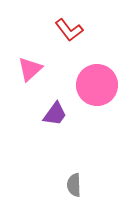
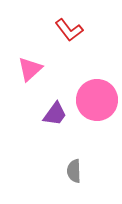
pink circle: moved 15 px down
gray semicircle: moved 14 px up
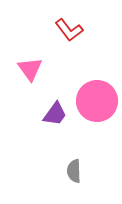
pink triangle: rotated 24 degrees counterclockwise
pink circle: moved 1 px down
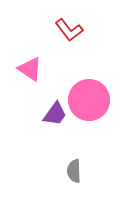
pink triangle: rotated 20 degrees counterclockwise
pink circle: moved 8 px left, 1 px up
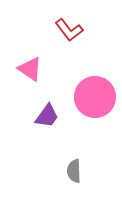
pink circle: moved 6 px right, 3 px up
purple trapezoid: moved 8 px left, 2 px down
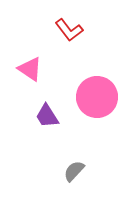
pink circle: moved 2 px right
purple trapezoid: rotated 112 degrees clockwise
gray semicircle: rotated 45 degrees clockwise
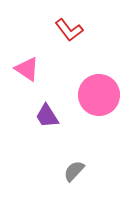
pink triangle: moved 3 px left
pink circle: moved 2 px right, 2 px up
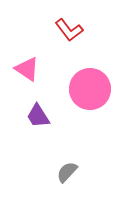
pink circle: moved 9 px left, 6 px up
purple trapezoid: moved 9 px left
gray semicircle: moved 7 px left, 1 px down
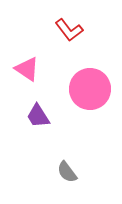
gray semicircle: rotated 80 degrees counterclockwise
